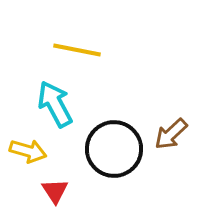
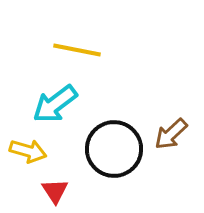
cyan arrow: rotated 99 degrees counterclockwise
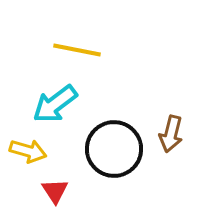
brown arrow: rotated 33 degrees counterclockwise
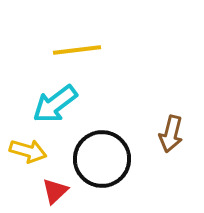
yellow line: rotated 18 degrees counterclockwise
black circle: moved 12 px left, 10 px down
red triangle: rotated 20 degrees clockwise
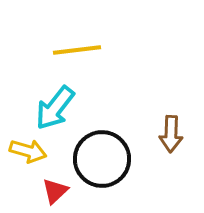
cyan arrow: moved 4 px down; rotated 15 degrees counterclockwise
brown arrow: rotated 12 degrees counterclockwise
